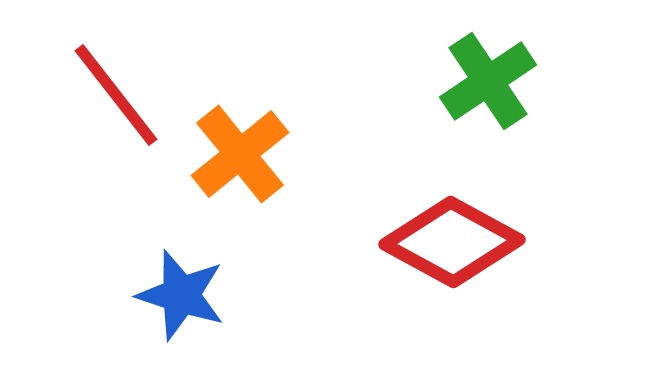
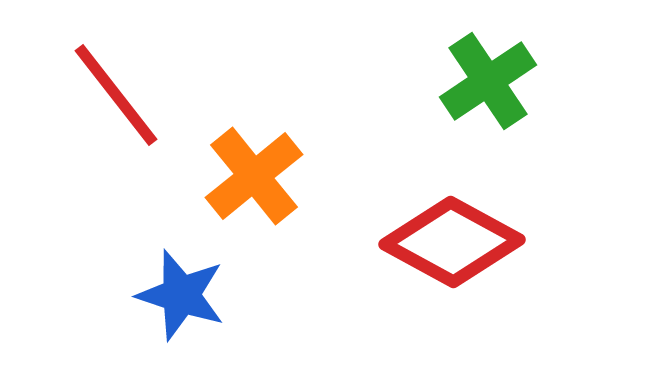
orange cross: moved 14 px right, 22 px down
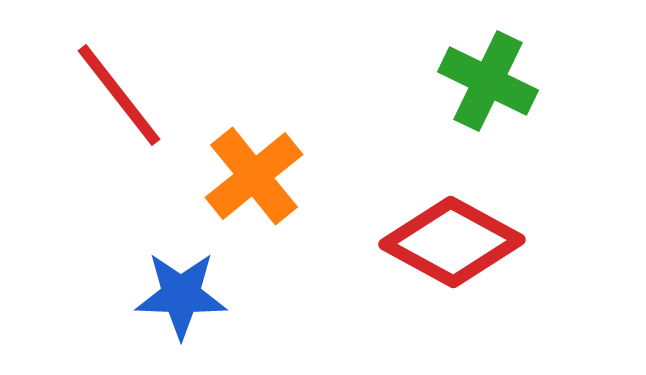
green cross: rotated 30 degrees counterclockwise
red line: moved 3 px right
blue star: rotated 16 degrees counterclockwise
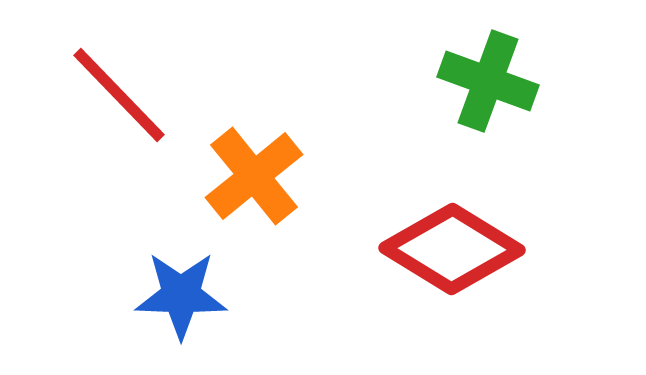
green cross: rotated 6 degrees counterclockwise
red line: rotated 6 degrees counterclockwise
red diamond: moved 7 px down; rotated 3 degrees clockwise
